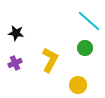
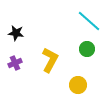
green circle: moved 2 px right, 1 px down
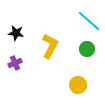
yellow L-shape: moved 14 px up
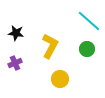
yellow circle: moved 18 px left, 6 px up
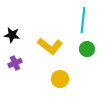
cyan line: moved 6 px left, 1 px up; rotated 55 degrees clockwise
black star: moved 4 px left, 2 px down
yellow L-shape: rotated 100 degrees clockwise
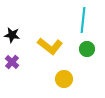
purple cross: moved 3 px left, 1 px up; rotated 24 degrees counterclockwise
yellow circle: moved 4 px right
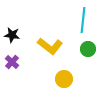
green circle: moved 1 px right
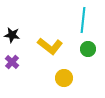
yellow circle: moved 1 px up
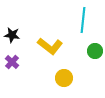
green circle: moved 7 px right, 2 px down
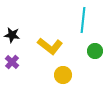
yellow circle: moved 1 px left, 3 px up
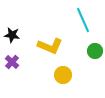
cyan line: rotated 30 degrees counterclockwise
yellow L-shape: rotated 15 degrees counterclockwise
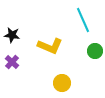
yellow circle: moved 1 px left, 8 px down
